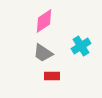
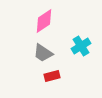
red rectangle: rotated 14 degrees counterclockwise
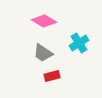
pink diamond: rotated 65 degrees clockwise
cyan cross: moved 2 px left, 3 px up
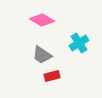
pink diamond: moved 2 px left, 1 px up
gray trapezoid: moved 1 px left, 2 px down
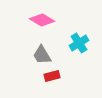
gray trapezoid: rotated 25 degrees clockwise
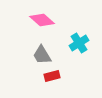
pink diamond: rotated 10 degrees clockwise
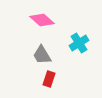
red rectangle: moved 3 px left, 3 px down; rotated 56 degrees counterclockwise
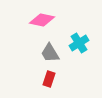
pink diamond: rotated 30 degrees counterclockwise
gray trapezoid: moved 8 px right, 2 px up
